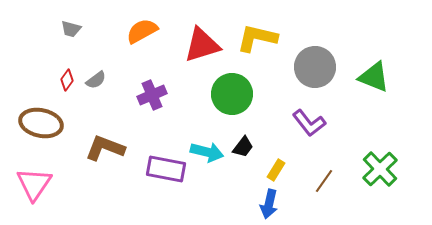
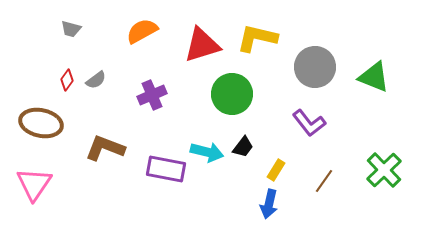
green cross: moved 4 px right, 1 px down
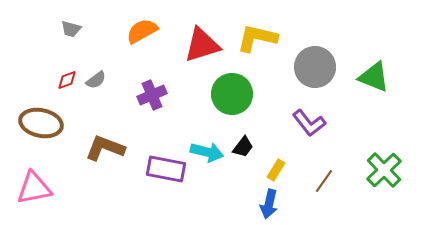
red diamond: rotated 35 degrees clockwise
pink triangle: moved 4 px down; rotated 45 degrees clockwise
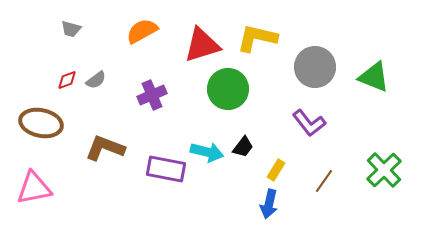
green circle: moved 4 px left, 5 px up
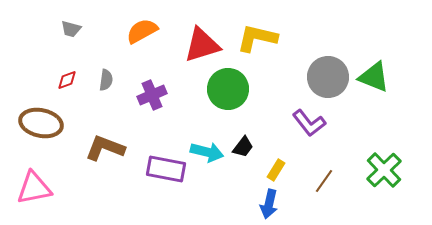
gray circle: moved 13 px right, 10 px down
gray semicircle: moved 10 px right; rotated 45 degrees counterclockwise
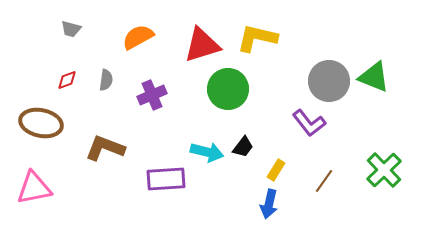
orange semicircle: moved 4 px left, 6 px down
gray circle: moved 1 px right, 4 px down
purple rectangle: moved 10 px down; rotated 15 degrees counterclockwise
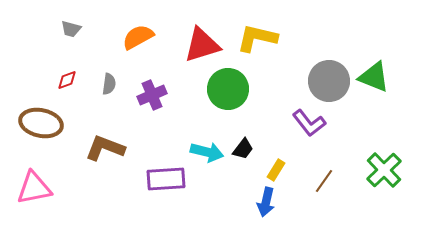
gray semicircle: moved 3 px right, 4 px down
black trapezoid: moved 2 px down
blue arrow: moved 3 px left, 2 px up
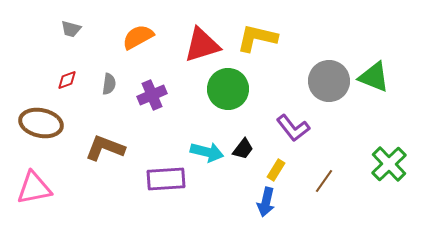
purple L-shape: moved 16 px left, 5 px down
green cross: moved 5 px right, 6 px up
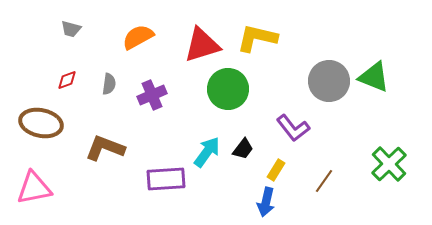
cyan arrow: rotated 68 degrees counterclockwise
